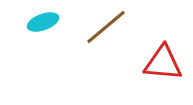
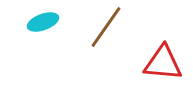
brown line: rotated 15 degrees counterclockwise
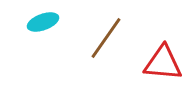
brown line: moved 11 px down
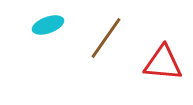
cyan ellipse: moved 5 px right, 3 px down
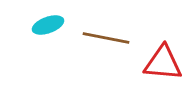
brown line: rotated 66 degrees clockwise
